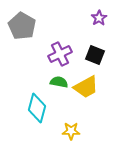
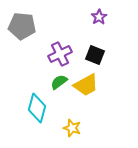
purple star: moved 1 px up
gray pentagon: rotated 24 degrees counterclockwise
green semicircle: rotated 48 degrees counterclockwise
yellow trapezoid: moved 2 px up
yellow star: moved 1 px right, 3 px up; rotated 18 degrees clockwise
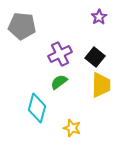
black square: moved 2 px down; rotated 18 degrees clockwise
yellow trapezoid: moved 15 px right; rotated 60 degrees counterclockwise
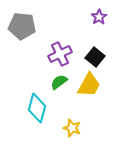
yellow trapezoid: moved 12 px left; rotated 28 degrees clockwise
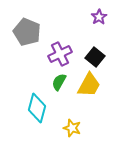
gray pentagon: moved 5 px right, 6 px down; rotated 16 degrees clockwise
green semicircle: rotated 24 degrees counterclockwise
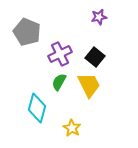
purple star: rotated 21 degrees clockwise
yellow trapezoid: rotated 56 degrees counterclockwise
yellow star: rotated 12 degrees clockwise
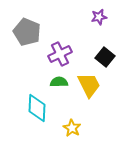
black square: moved 10 px right
green semicircle: rotated 60 degrees clockwise
cyan diamond: rotated 12 degrees counterclockwise
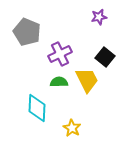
yellow trapezoid: moved 2 px left, 5 px up
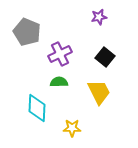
yellow trapezoid: moved 12 px right, 12 px down
yellow star: rotated 30 degrees counterclockwise
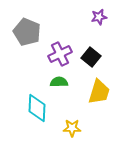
black square: moved 14 px left
yellow trapezoid: rotated 44 degrees clockwise
